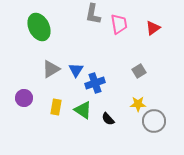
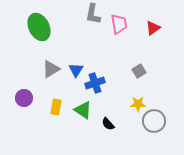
black semicircle: moved 5 px down
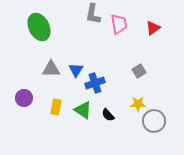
gray triangle: rotated 30 degrees clockwise
black semicircle: moved 9 px up
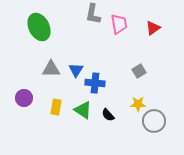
blue cross: rotated 24 degrees clockwise
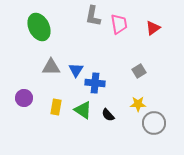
gray L-shape: moved 2 px down
gray triangle: moved 2 px up
gray circle: moved 2 px down
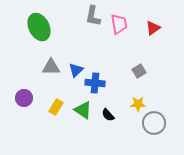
blue triangle: rotated 14 degrees clockwise
yellow rectangle: rotated 21 degrees clockwise
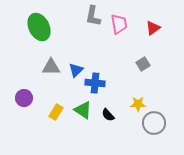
gray square: moved 4 px right, 7 px up
yellow rectangle: moved 5 px down
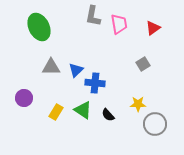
gray circle: moved 1 px right, 1 px down
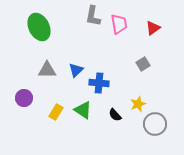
gray triangle: moved 4 px left, 3 px down
blue cross: moved 4 px right
yellow star: rotated 21 degrees counterclockwise
black semicircle: moved 7 px right
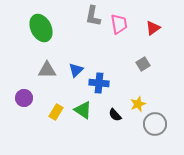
green ellipse: moved 2 px right, 1 px down
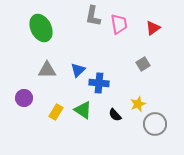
blue triangle: moved 2 px right
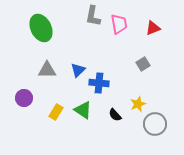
red triangle: rotated 14 degrees clockwise
